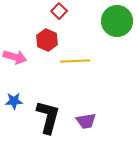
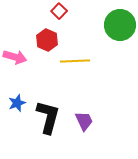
green circle: moved 3 px right, 4 px down
blue star: moved 3 px right, 2 px down; rotated 18 degrees counterclockwise
purple trapezoid: moved 2 px left; rotated 105 degrees counterclockwise
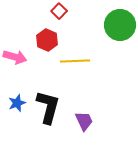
black L-shape: moved 10 px up
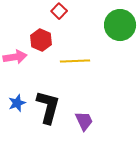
red hexagon: moved 6 px left
pink arrow: rotated 25 degrees counterclockwise
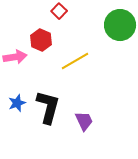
yellow line: rotated 28 degrees counterclockwise
